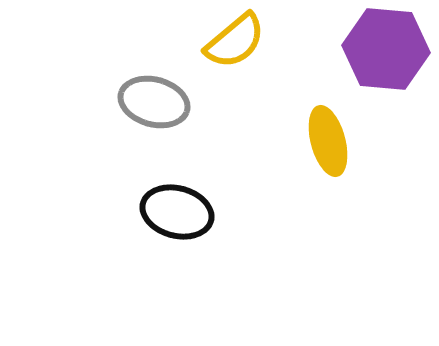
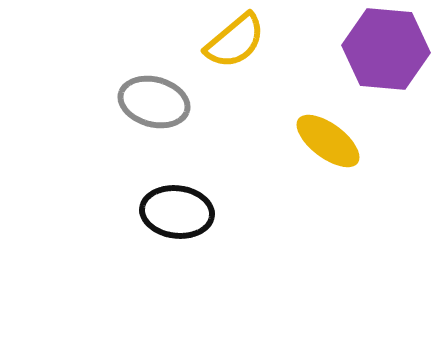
yellow ellipse: rotated 38 degrees counterclockwise
black ellipse: rotated 8 degrees counterclockwise
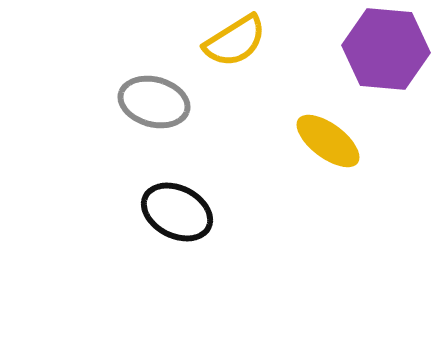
yellow semicircle: rotated 8 degrees clockwise
black ellipse: rotated 20 degrees clockwise
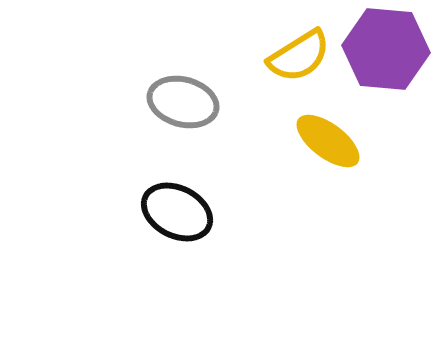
yellow semicircle: moved 64 px right, 15 px down
gray ellipse: moved 29 px right
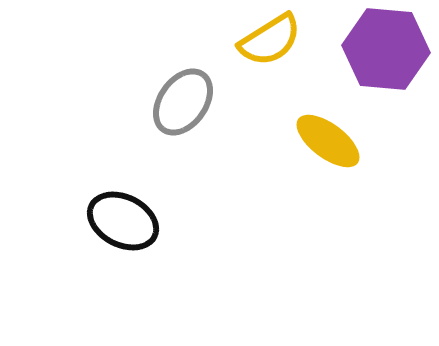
yellow semicircle: moved 29 px left, 16 px up
gray ellipse: rotated 70 degrees counterclockwise
black ellipse: moved 54 px left, 9 px down
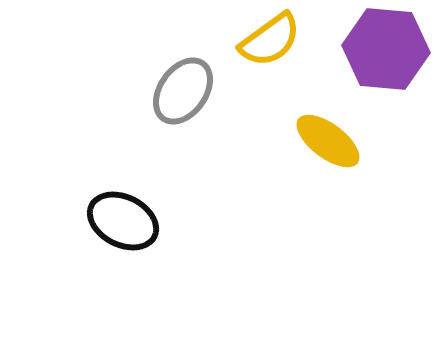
yellow semicircle: rotated 4 degrees counterclockwise
gray ellipse: moved 11 px up
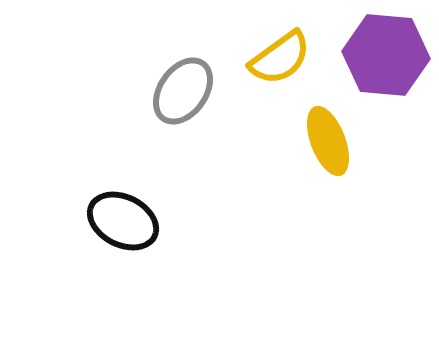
yellow semicircle: moved 10 px right, 18 px down
purple hexagon: moved 6 px down
yellow ellipse: rotated 32 degrees clockwise
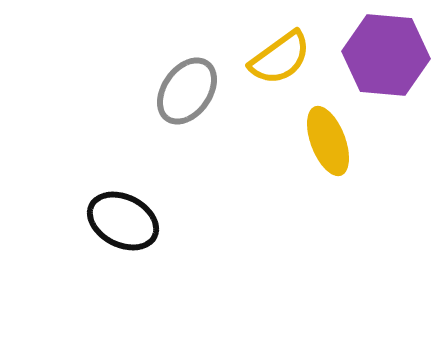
gray ellipse: moved 4 px right
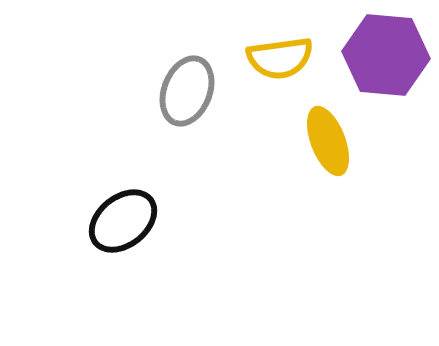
yellow semicircle: rotated 28 degrees clockwise
gray ellipse: rotated 14 degrees counterclockwise
black ellipse: rotated 66 degrees counterclockwise
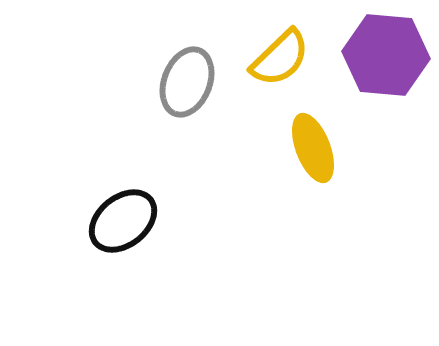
yellow semicircle: rotated 36 degrees counterclockwise
gray ellipse: moved 9 px up
yellow ellipse: moved 15 px left, 7 px down
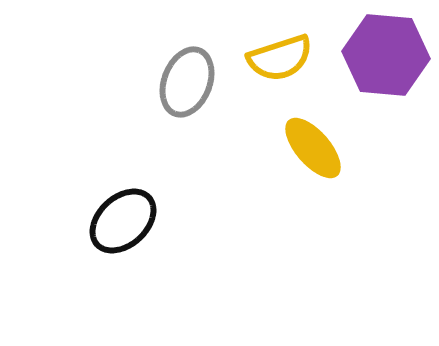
yellow semicircle: rotated 26 degrees clockwise
yellow ellipse: rotated 20 degrees counterclockwise
black ellipse: rotated 4 degrees counterclockwise
